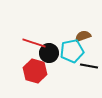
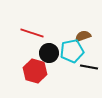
red line: moved 2 px left, 10 px up
black line: moved 1 px down
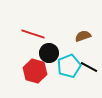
red line: moved 1 px right, 1 px down
cyan pentagon: moved 3 px left, 15 px down; rotated 10 degrees counterclockwise
black line: rotated 18 degrees clockwise
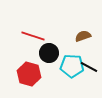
red line: moved 2 px down
cyan pentagon: moved 3 px right; rotated 25 degrees clockwise
red hexagon: moved 6 px left, 3 px down
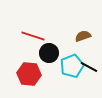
cyan pentagon: rotated 25 degrees counterclockwise
red hexagon: rotated 10 degrees counterclockwise
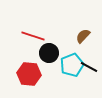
brown semicircle: rotated 28 degrees counterclockwise
cyan pentagon: moved 1 px up
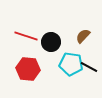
red line: moved 7 px left
black circle: moved 2 px right, 11 px up
cyan pentagon: moved 1 px left, 1 px up; rotated 30 degrees clockwise
red hexagon: moved 1 px left, 5 px up
